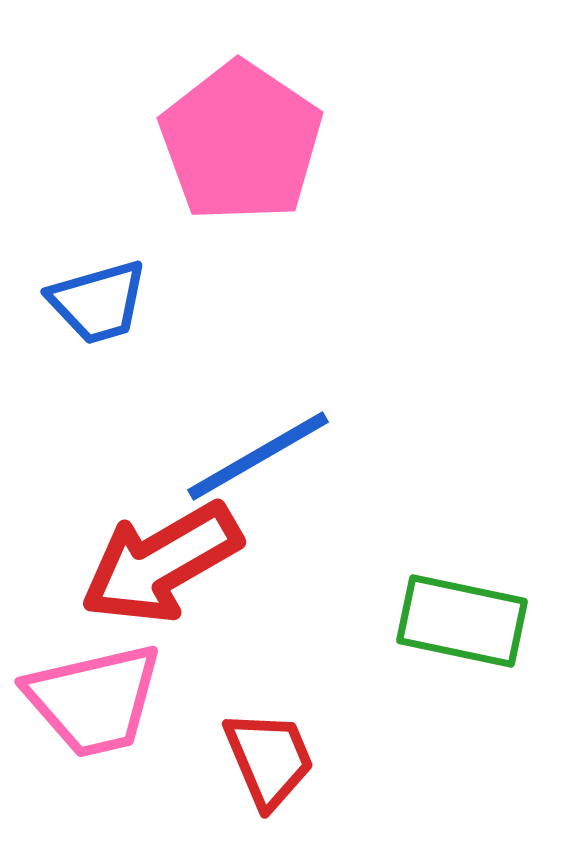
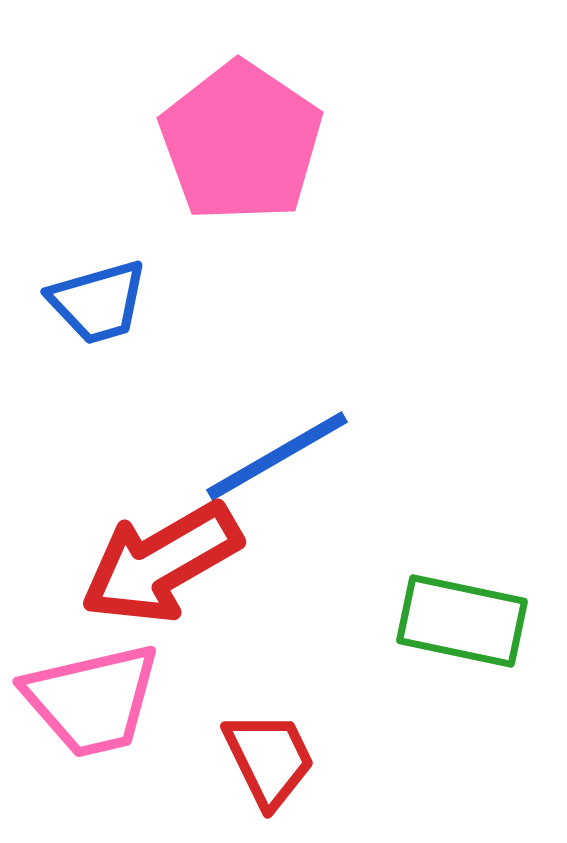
blue line: moved 19 px right
pink trapezoid: moved 2 px left
red trapezoid: rotated 3 degrees counterclockwise
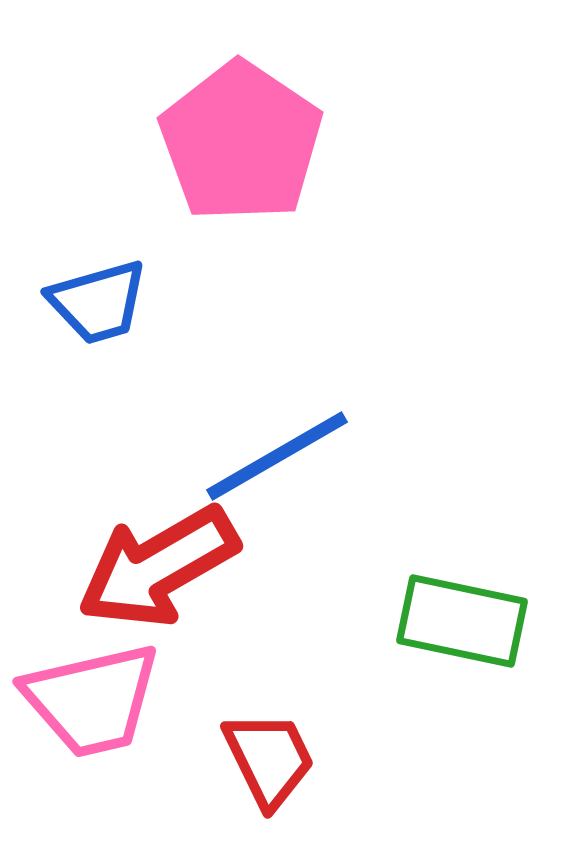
red arrow: moved 3 px left, 4 px down
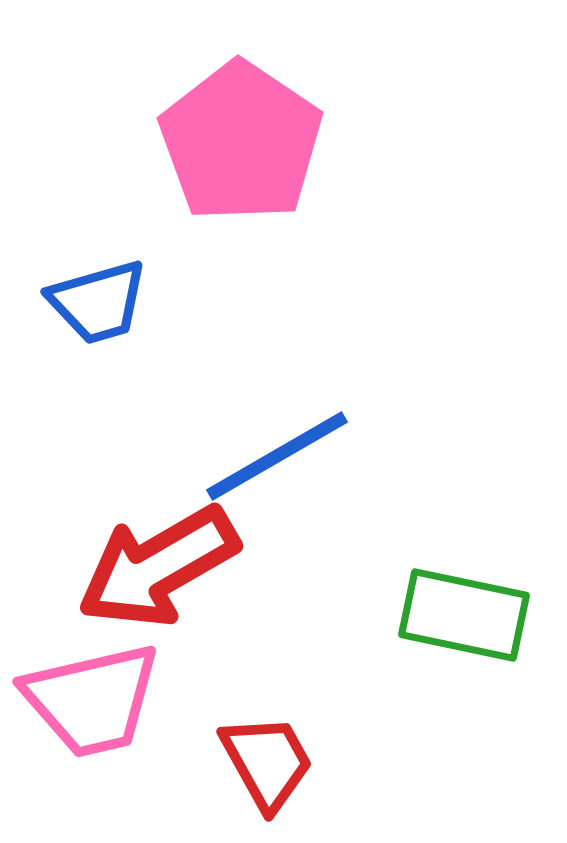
green rectangle: moved 2 px right, 6 px up
red trapezoid: moved 2 px left, 3 px down; rotated 3 degrees counterclockwise
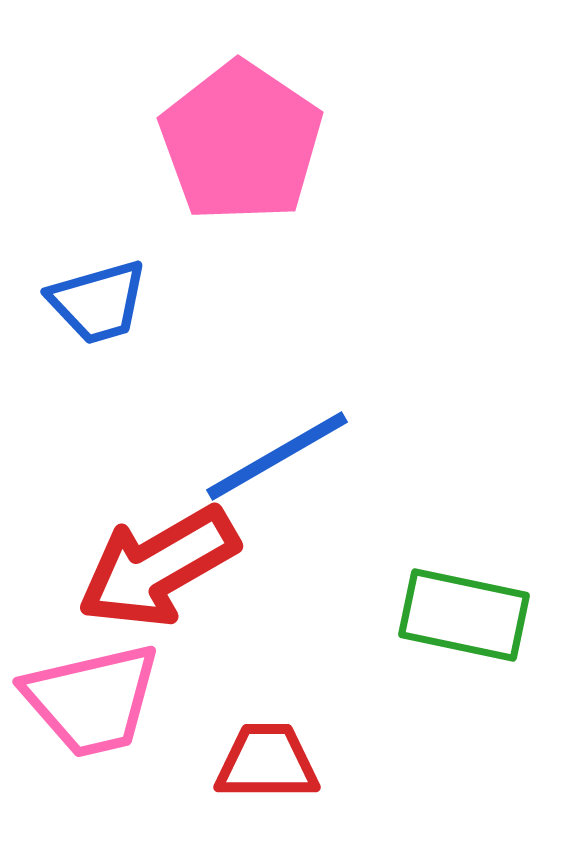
red trapezoid: rotated 61 degrees counterclockwise
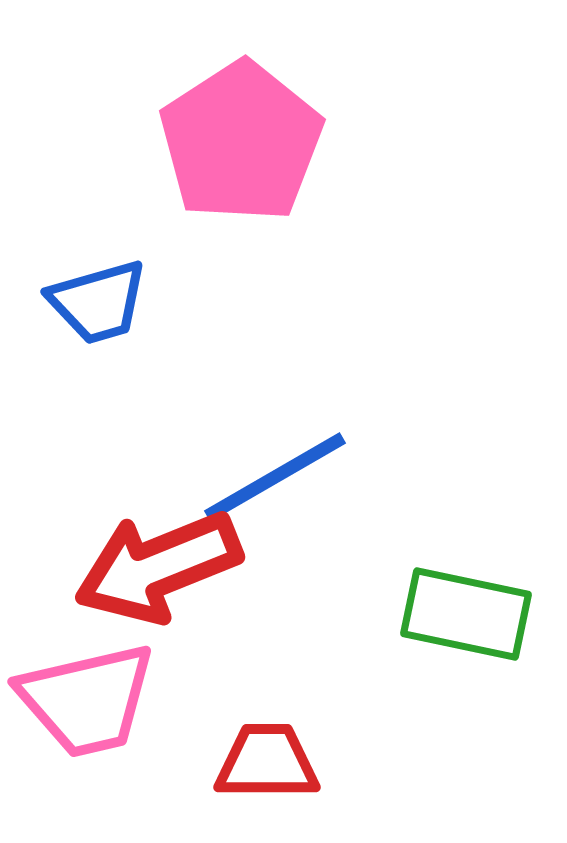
pink pentagon: rotated 5 degrees clockwise
blue line: moved 2 px left, 21 px down
red arrow: rotated 8 degrees clockwise
green rectangle: moved 2 px right, 1 px up
pink trapezoid: moved 5 px left
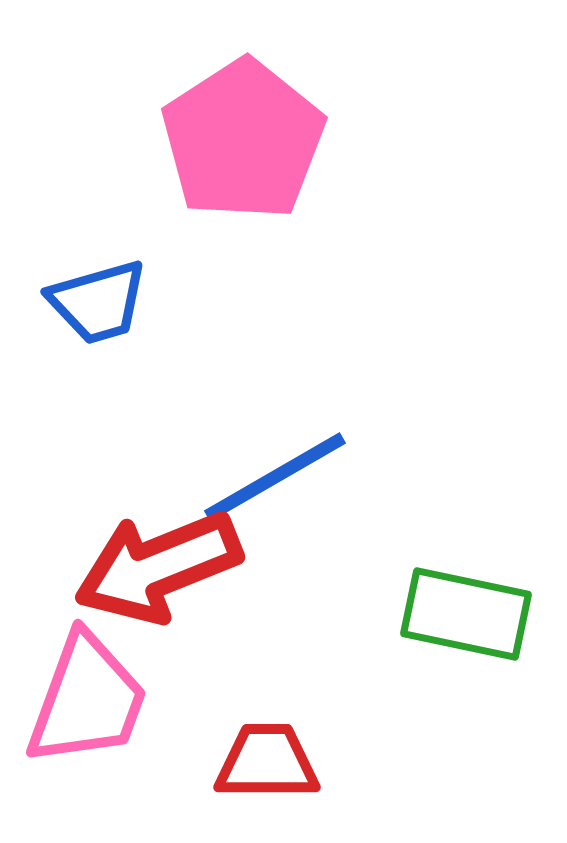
pink pentagon: moved 2 px right, 2 px up
pink trapezoid: rotated 57 degrees counterclockwise
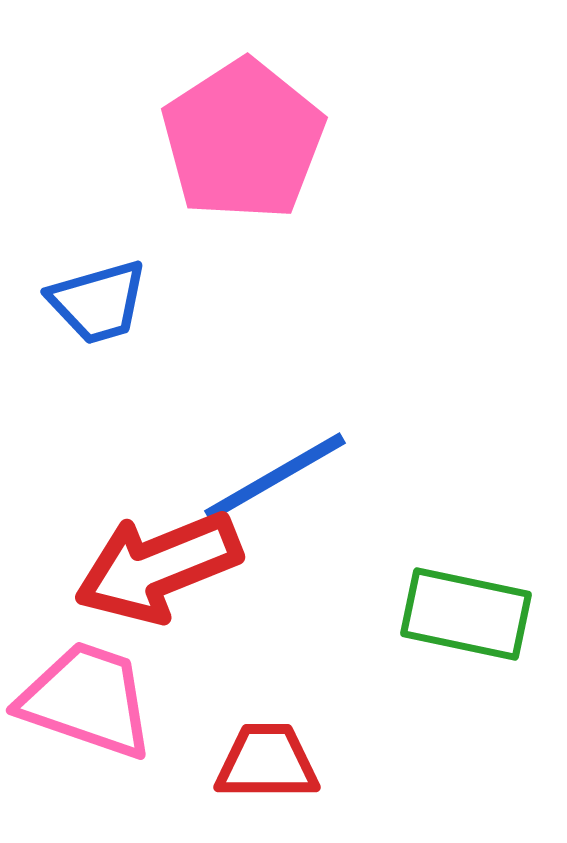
pink trapezoid: rotated 91 degrees counterclockwise
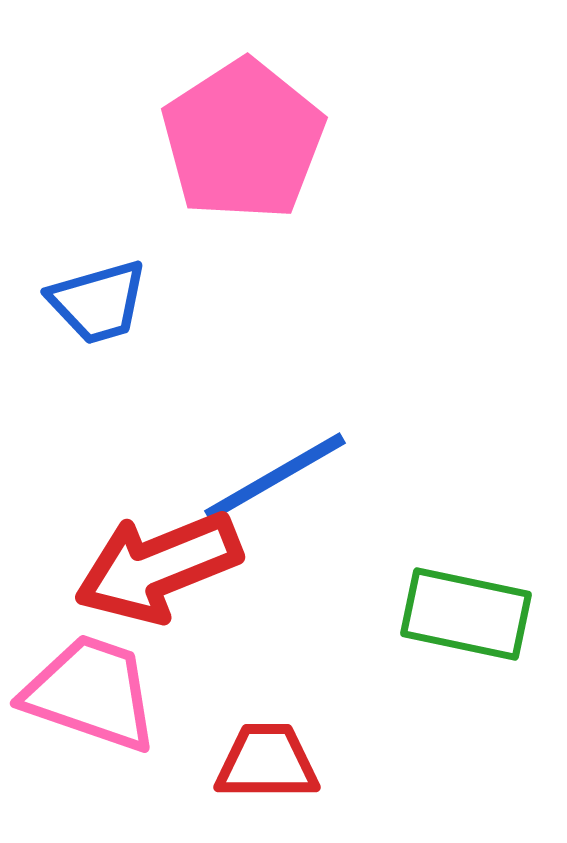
pink trapezoid: moved 4 px right, 7 px up
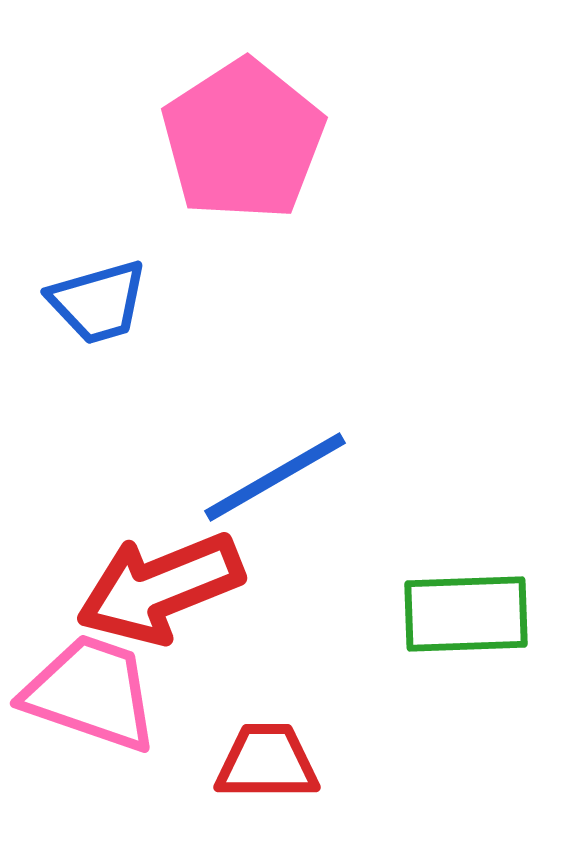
red arrow: moved 2 px right, 21 px down
green rectangle: rotated 14 degrees counterclockwise
